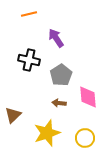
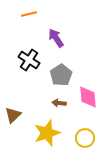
black cross: rotated 20 degrees clockwise
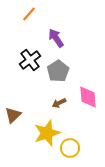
orange line: rotated 35 degrees counterclockwise
black cross: moved 1 px right; rotated 20 degrees clockwise
gray pentagon: moved 3 px left, 4 px up
brown arrow: rotated 32 degrees counterclockwise
yellow circle: moved 15 px left, 10 px down
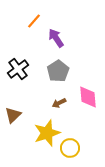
orange line: moved 5 px right, 7 px down
black cross: moved 12 px left, 9 px down
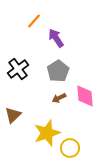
pink diamond: moved 3 px left, 1 px up
brown arrow: moved 5 px up
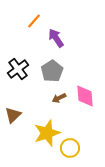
gray pentagon: moved 6 px left
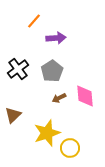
purple arrow: rotated 120 degrees clockwise
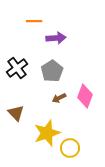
orange line: rotated 49 degrees clockwise
black cross: moved 1 px left, 1 px up
pink diamond: rotated 25 degrees clockwise
brown triangle: moved 3 px right, 2 px up; rotated 30 degrees counterclockwise
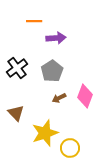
yellow star: moved 2 px left
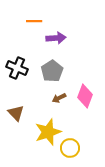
black cross: rotated 30 degrees counterclockwise
yellow star: moved 3 px right, 1 px up
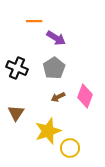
purple arrow: rotated 36 degrees clockwise
gray pentagon: moved 2 px right, 3 px up
brown arrow: moved 1 px left, 1 px up
brown triangle: rotated 18 degrees clockwise
yellow star: moved 1 px up
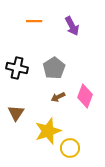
purple arrow: moved 16 px right, 12 px up; rotated 30 degrees clockwise
black cross: rotated 10 degrees counterclockwise
